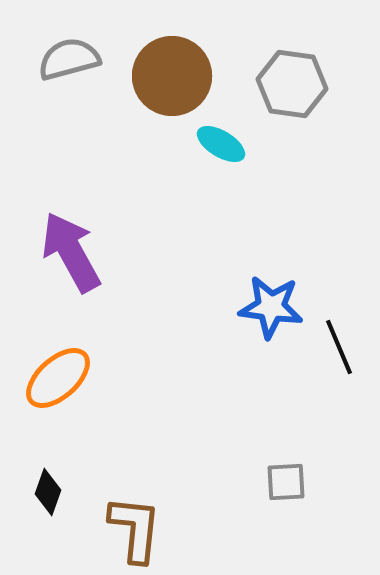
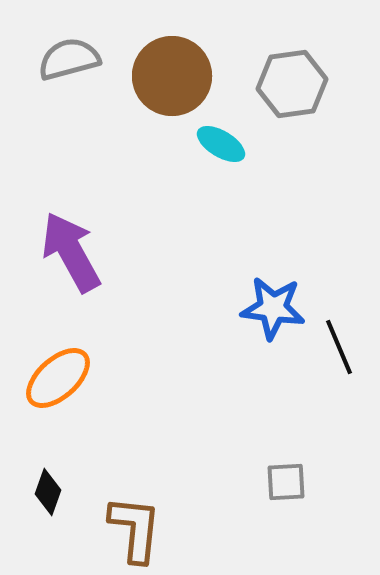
gray hexagon: rotated 16 degrees counterclockwise
blue star: moved 2 px right, 1 px down
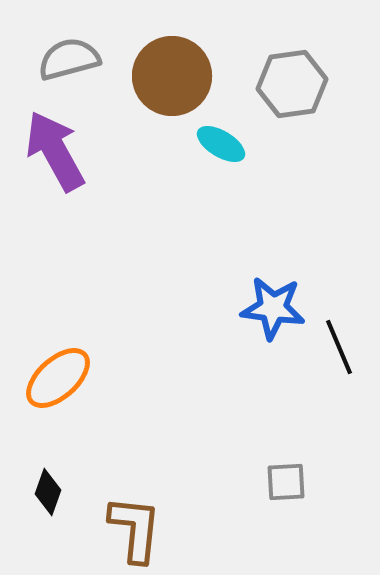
purple arrow: moved 16 px left, 101 px up
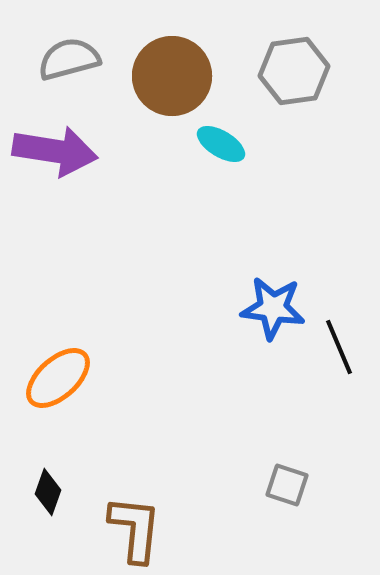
gray hexagon: moved 2 px right, 13 px up
purple arrow: rotated 128 degrees clockwise
gray square: moved 1 px right, 3 px down; rotated 21 degrees clockwise
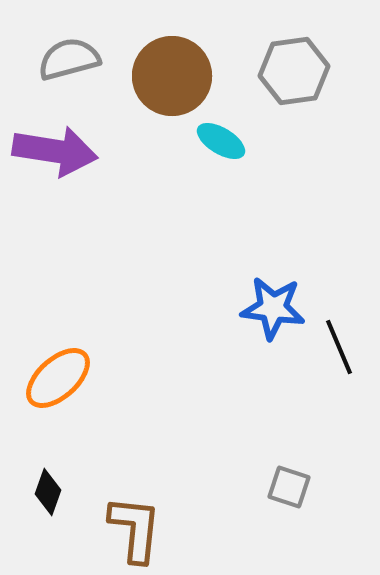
cyan ellipse: moved 3 px up
gray square: moved 2 px right, 2 px down
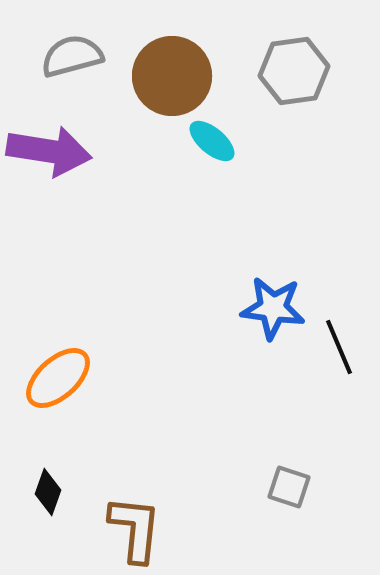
gray semicircle: moved 3 px right, 3 px up
cyan ellipse: moved 9 px left; rotated 9 degrees clockwise
purple arrow: moved 6 px left
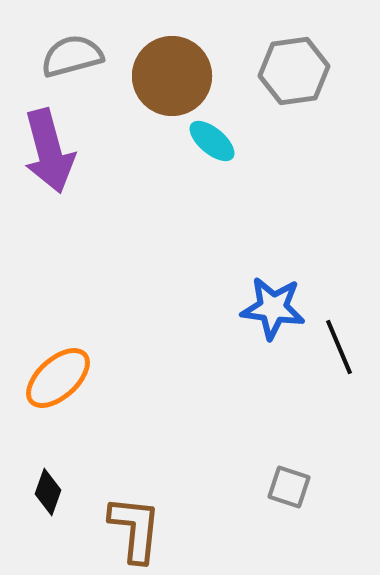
purple arrow: rotated 66 degrees clockwise
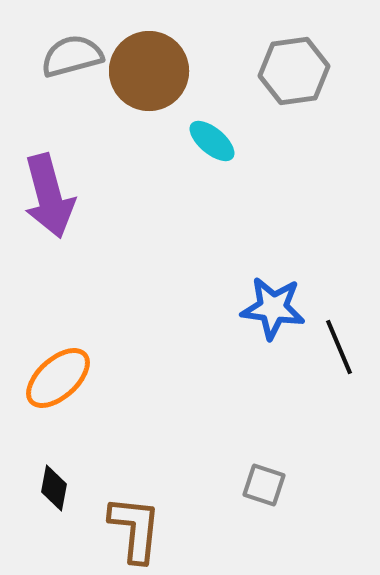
brown circle: moved 23 px left, 5 px up
purple arrow: moved 45 px down
gray square: moved 25 px left, 2 px up
black diamond: moved 6 px right, 4 px up; rotated 9 degrees counterclockwise
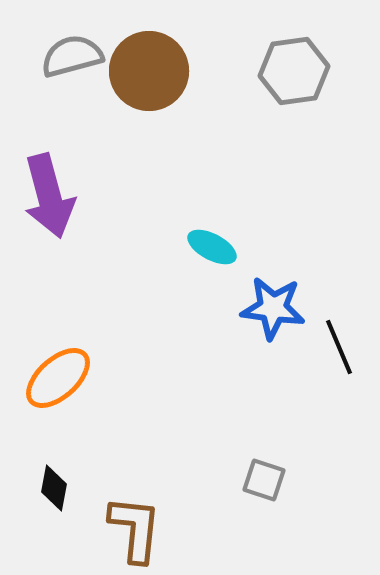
cyan ellipse: moved 106 px down; rotated 12 degrees counterclockwise
gray square: moved 5 px up
